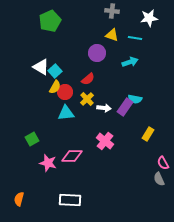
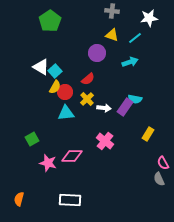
green pentagon: rotated 10 degrees counterclockwise
cyan line: rotated 48 degrees counterclockwise
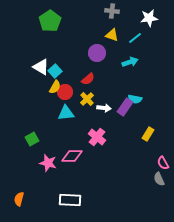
pink cross: moved 8 px left, 4 px up
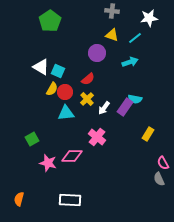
cyan square: moved 3 px right; rotated 24 degrees counterclockwise
yellow semicircle: moved 3 px left, 2 px down
white arrow: rotated 120 degrees clockwise
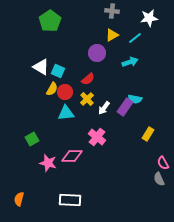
yellow triangle: rotated 48 degrees counterclockwise
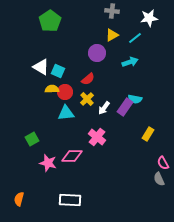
yellow semicircle: rotated 120 degrees counterclockwise
